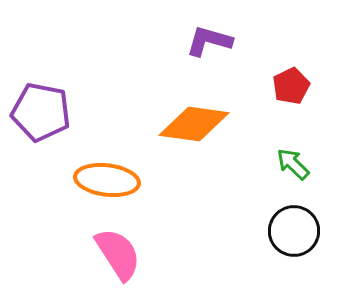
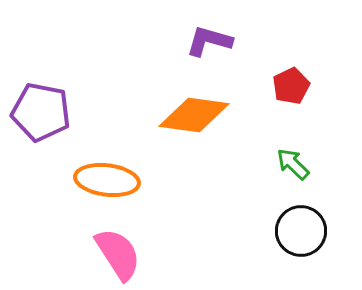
orange diamond: moved 9 px up
black circle: moved 7 px right
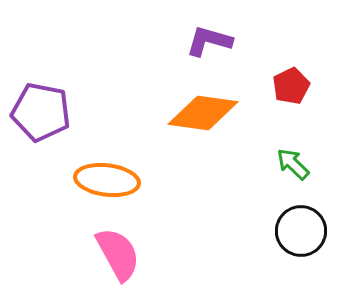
orange diamond: moved 9 px right, 2 px up
pink semicircle: rotated 4 degrees clockwise
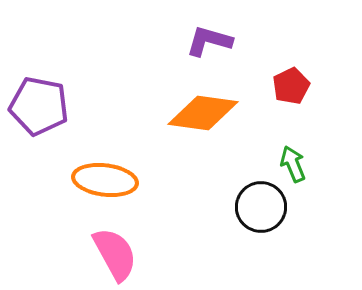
purple pentagon: moved 2 px left, 6 px up
green arrow: rotated 24 degrees clockwise
orange ellipse: moved 2 px left
black circle: moved 40 px left, 24 px up
pink semicircle: moved 3 px left
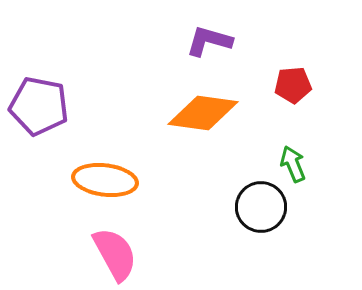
red pentagon: moved 2 px right, 1 px up; rotated 21 degrees clockwise
